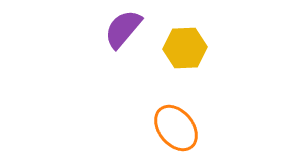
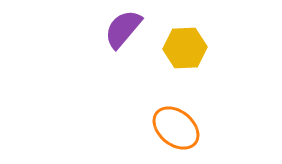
orange ellipse: rotated 12 degrees counterclockwise
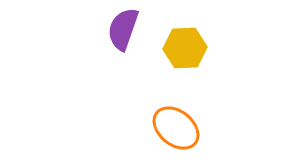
purple semicircle: rotated 21 degrees counterclockwise
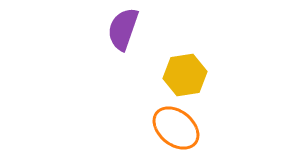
yellow hexagon: moved 27 px down; rotated 6 degrees counterclockwise
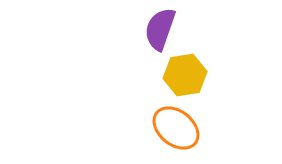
purple semicircle: moved 37 px right
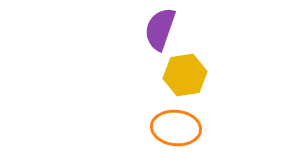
orange ellipse: rotated 33 degrees counterclockwise
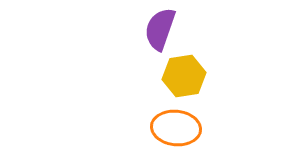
yellow hexagon: moved 1 px left, 1 px down
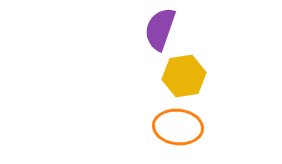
orange ellipse: moved 2 px right, 1 px up
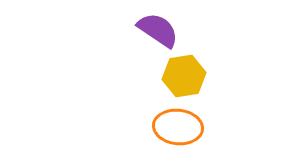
purple semicircle: moved 2 px left, 1 px down; rotated 105 degrees clockwise
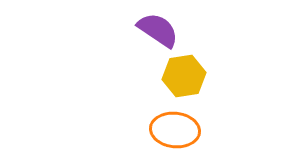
orange ellipse: moved 3 px left, 3 px down
